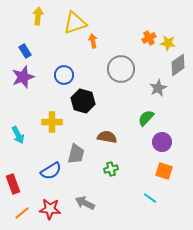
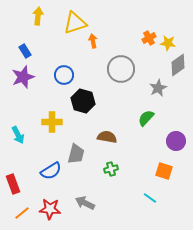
purple circle: moved 14 px right, 1 px up
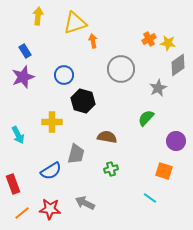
orange cross: moved 1 px down
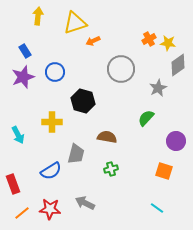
orange arrow: rotated 104 degrees counterclockwise
blue circle: moved 9 px left, 3 px up
cyan line: moved 7 px right, 10 px down
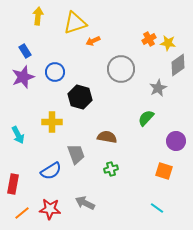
black hexagon: moved 3 px left, 4 px up
gray trapezoid: rotated 35 degrees counterclockwise
red rectangle: rotated 30 degrees clockwise
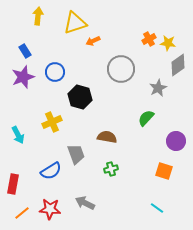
yellow cross: rotated 24 degrees counterclockwise
